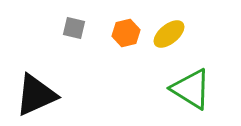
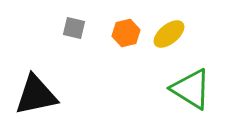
black triangle: rotated 12 degrees clockwise
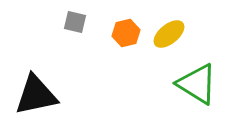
gray square: moved 1 px right, 6 px up
green triangle: moved 6 px right, 5 px up
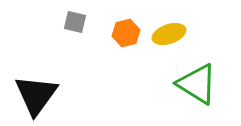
yellow ellipse: rotated 20 degrees clockwise
black triangle: rotated 42 degrees counterclockwise
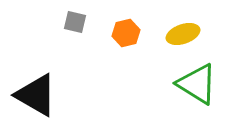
yellow ellipse: moved 14 px right
black triangle: rotated 36 degrees counterclockwise
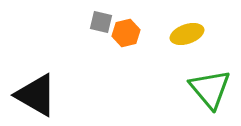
gray square: moved 26 px right
yellow ellipse: moved 4 px right
green triangle: moved 13 px right, 5 px down; rotated 18 degrees clockwise
